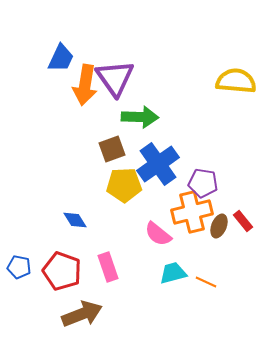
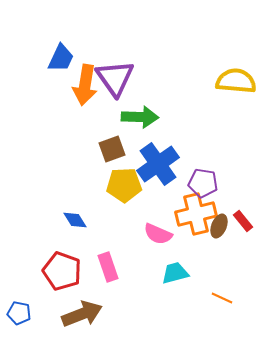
orange cross: moved 4 px right, 2 px down
pink semicircle: rotated 16 degrees counterclockwise
blue pentagon: moved 46 px down
cyan trapezoid: moved 2 px right
orange line: moved 16 px right, 16 px down
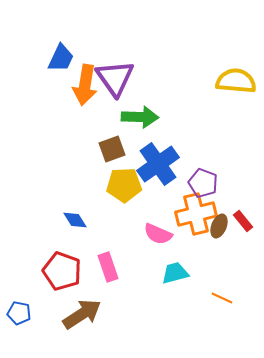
purple pentagon: rotated 12 degrees clockwise
brown arrow: rotated 12 degrees counterclockwise
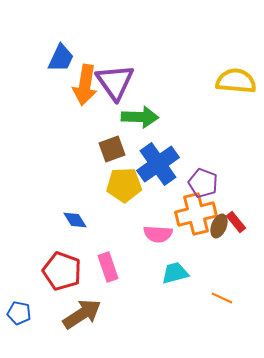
purple triangle: moved 4 px down
red rectangle: moved 7 px left, 1 px down
pink semicircle: rotated 20 degrees counterclockwise
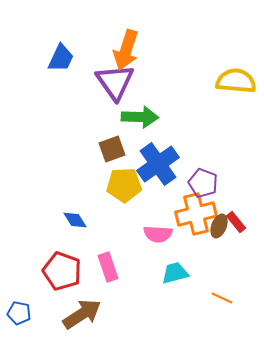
orange arrow: moved 41 px right, 35 px up; rotated 9 degrees clockwise
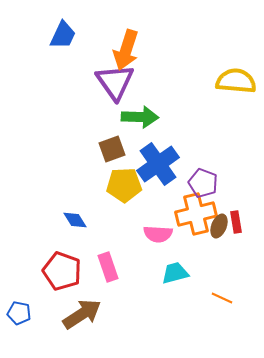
blue trapezoid: moved 2 px right, 23 px up
red rectangle: rotated 30 degrees clockwise
